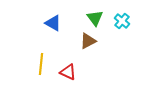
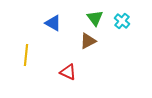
yellow line: moved 15 px left, 9 px up
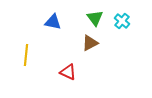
blue triangle: moved 1 px up; rotated 18 degrees counterclockwise
brown triangle: moved 2 px right, 2 px down
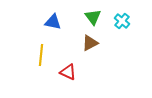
green triangle: moved 2 px left, 1 px up
yellow line: moved 15 px right
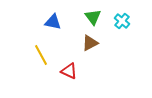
yellow line: rotated 35 degrees counterclockwise
red triangle: moved 1 px right, 1 px up
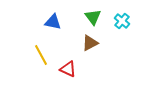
red triangle: moved 1 px left, 2 px up
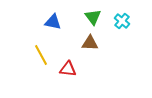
brown triangle: rotated 30 degrees clockwise
red triangle: rotated 18 degrees counterclockwise
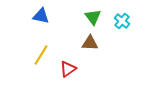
blue triangle: moved 12 px left, 6 px up
yellow line: rotated 60 degrees clockwise
red triangle: rotated 42 degrees counterclockwise
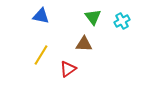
cyan cross: rotated 21 degrees clockwise
brown triangle: moved 6 px left, 1 px down
